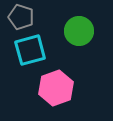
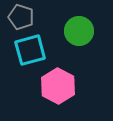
pink hexagon: moved 2 px right, 2 px up; rotated 12 degrees counterclockwise
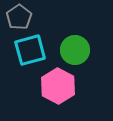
gray pentagon: moved 2 px left; rotated 20 degrees clockwise
green circle: moved 4 px left, 19 px down
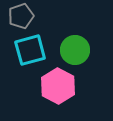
gray pentagon: moved 2 px right, 1 px up; rotated 15 degrees clockwise
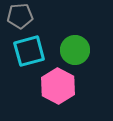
gray pentagon: moved 1 px left; rotated 15 degrees clockwise
cyan square: moved 1 px left, 1 px down
